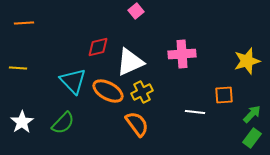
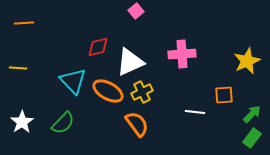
yellow star: rotated 8 degrees counterclockwise
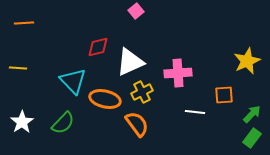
pink cross: moved 4 px left, 19 px down
orange ellipse: moved 3 px left, 8 px down; rotated 16 degrees counterclockwise
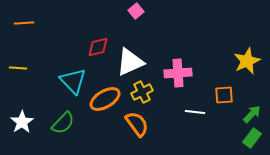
orange ellipse: rotated 44 degrees counterclockwise
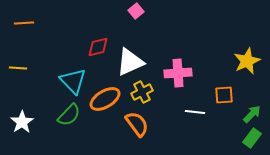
green semicircle: moved 6 px right, 8 px up
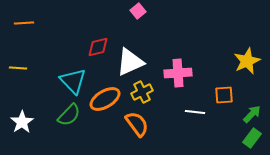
pink square: moved 2 px right
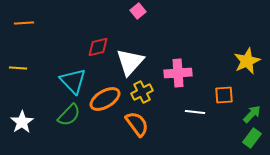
white triangle: rotated 24 degrees counterclockwise
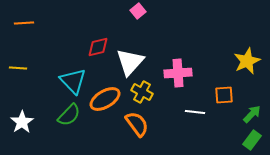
yellow cross: rotated 35 degrees counterclockwise
green rectangle: moved 2 px down
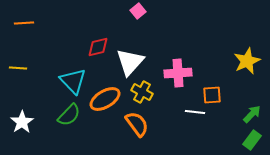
orange square: moved 12 px left
